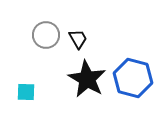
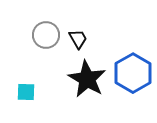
blue hexagon: moved 5 px up; rotated 15 degrees clockwise
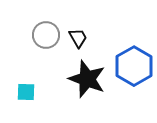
black trapezoid: moved 1 px up
blue hexagon: moved 1 px right, 7 px up
black star: rotated 9 degrees counterclockwise
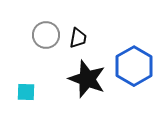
black trapezoid: rotated 40 degrees clockwise
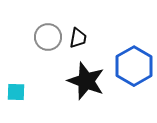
gray circle: moved 2 px right, 2 px down
black star: moved 1 px left, 2 px down
cyan square: moved 10 px left
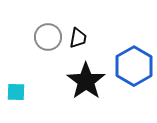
black star: rotated 15 degrees clockwise
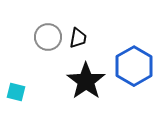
cyan square: rotated 12 degrees clockwise
